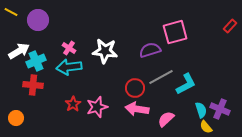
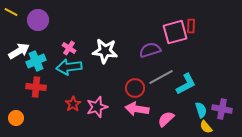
red rectangle: moved 39 px left; rotated 40 degrees counterclockwise
red cross: moved 3 px right, 2 px down
purple cross: moved 2 px right; rotated 12 degrees counterclockwise
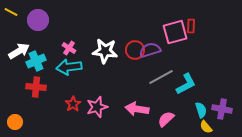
red circle: moved 38 px up
orange circle: moved 1 px left, 4 px down
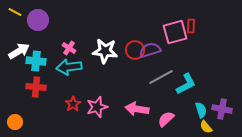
yellow line: moved 4 px right
cyan cross: rotated 30 degrees clockwise
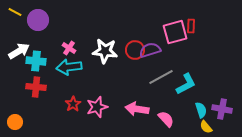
pink semicircle: rotated 90 degrees clockwise
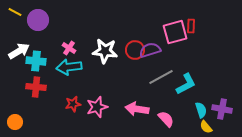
red star: rotated 21 degrees clockwise
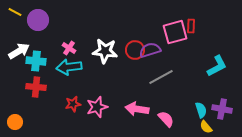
cyan L-shape: moved 31 px right, 18 px up
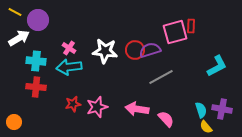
white arrow: moved 13 px up
orange circle: moved 1 px left
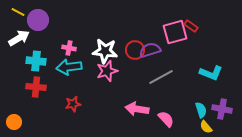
yellow line: moved 3 px right
red rectangle: rotated 56 degrees counterclockwise
pink cross: rotated 24 degrees counterclockwise
cyan L-shape: moved 6 px left, 7 px down; rotated 50 degrees clockwise
pink star: moved 10 px right, 36 px up
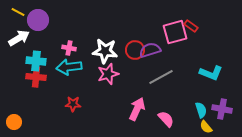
pink star: moved 1 px right, 3 px down
red cross: moved 10 px up
red star: rotated 14 degrees clockwise
pink arrow: rotated 105 degrees clockwise
